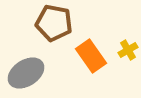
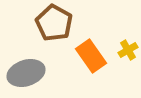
brown pentagon: rotated 18 degrees clockwise
gray ellipse: rotated 15 degrees clockwise
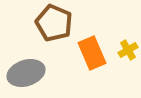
brown pentagon: rotated 6 degrees counterclockwise
orange rectangle: moved 1 px right, 3 px up; rotated 12 degrees clockwise
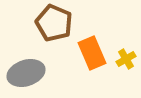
yellow cross: moved 2 px left, 9 px down
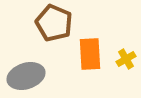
orange rectangle: moved 2 px left, 1 px down; rotated 20 degrees clockwise
gray ellipse: moved 3 px down
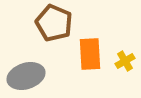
yellow cross: moved 1 px left, 2 px down
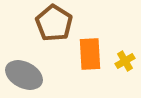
brown pentagon: rotated 9 degrees clockwise
gray ellipse: moved 2 px left, 1 px up; rotated 45 degrees clockwise
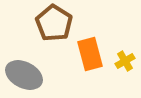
orange rectangle: rotated 12 degrees counterclockwise
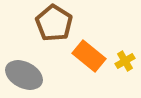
orange rectangle: moved 1 px left, 2 px down; rotated 36 degrees counterclockwise
